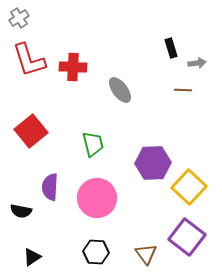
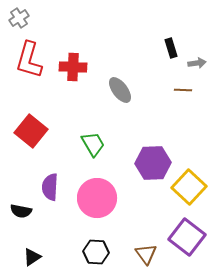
red L-shape: rotated 33 degrees clockwise
red square: rotated 12 degrees counterclockwise
green trapezoid: rotated 16 degrees counterclockwise
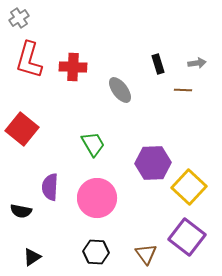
black rectangle: moved 13 px left, 16 px down
red square: moved 9 px left, 2 px up
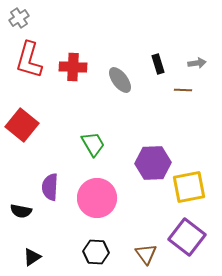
gray ellipse: moved 10 px up
red square: moved 4 px up
yellow square: rotated 36 degrees clockwise
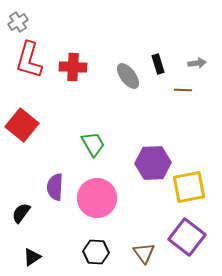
gray cross: moved 1 px left, 4 px down
gray ellipse: moved 8 px right, 4 px up
purple semicircle: moved 5 px right
black semicircle: moved 2 px down; rotated 115 degrees clockwise
brown triangle: moved 2 px left, 1 px up
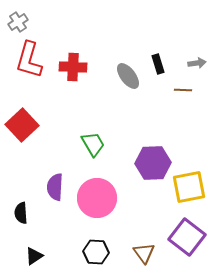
red square: rotated 8 degrees clockwise
black semicircle: rotated 40 degrees counterclockwise
black triangle: moved 2 px right, 1 px up
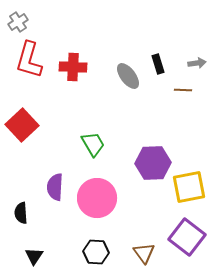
black triangle: rotated 24 degrees counterclockwise
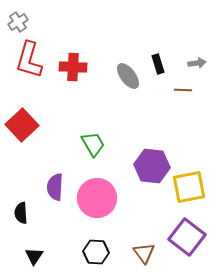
purple hexagon: moved 1 px left, 3 px down; rotated 8 degrees clockwise
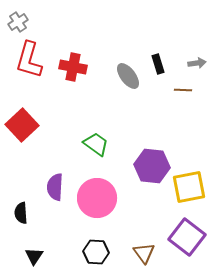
red cross: rotated 8 degrees clockwise
green trapezoid: moved 3 px right; rotated 24 degrees counterclockwise
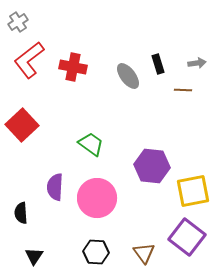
red L-shape: rotated 36 degrees clockwise
green trapezoid: moved 5 px left
yellow square: moved 4 px right, 4 px down
